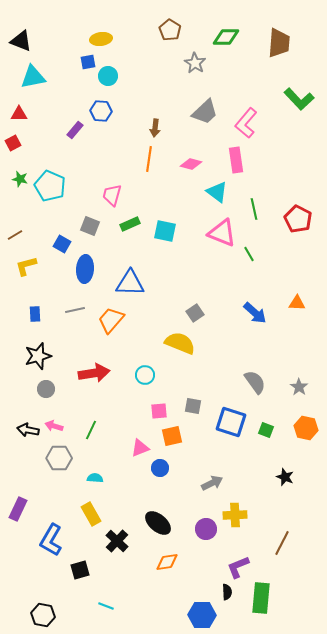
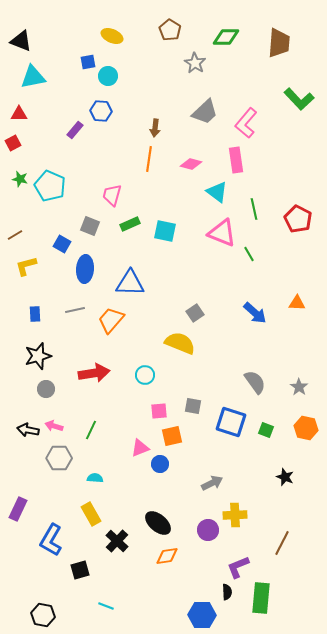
yellow ellipse at (101, 39): moved 11 px right, 3 px up; rotated 30 degrees clockwise
blue circle at (160, 468): moved 4 px up
purple circle at (206, 529): moved 2 px right, 1 px down
orange diamond at (167, 562): moved 6 px up
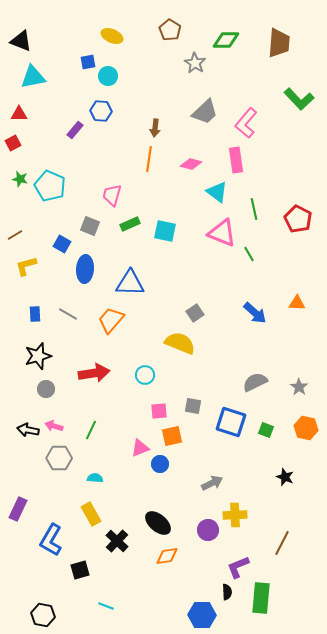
green diamond at (226, 37): moved 3 px down
gray line at (75, 310): moved 7 px left, 4 px down; rotated 42 degrees clockwise
gray semicircle at (255, 382): rotated 80 degrees counterclockwise
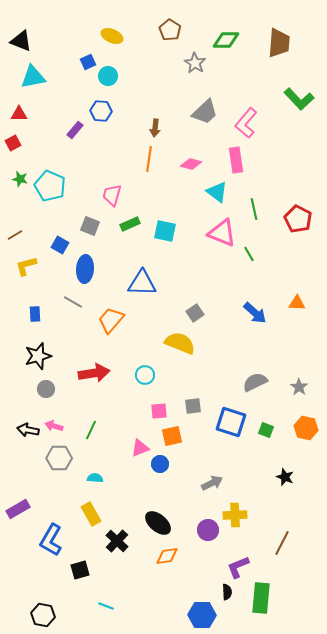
blue square at (88, 62): rotated 14 degrees counterclockwise
blue square at (62, 244): moved 2 px left, 1 px down
blue triangle at (130, 283): moved 12 px right
gray line at (68, 314): moved 5 px right, 12 px up
gray square at (193, 406): rotated 18 degrees counterclockwise
purple rectangle at (18, 509): rotated 35 degrees clockwise
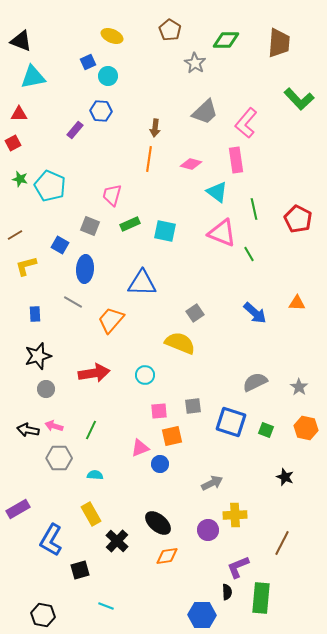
cyan semicircle at (95, 478): moved 3 px up
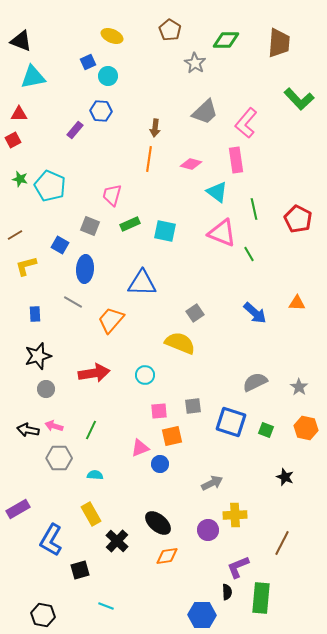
red square at (13, 143): moved 3 px up
